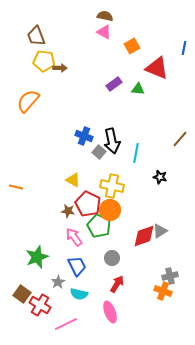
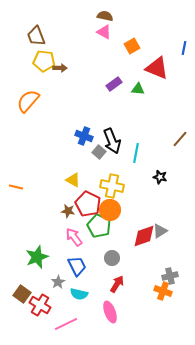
black arrow: rotated 10 degrees counterclockwise
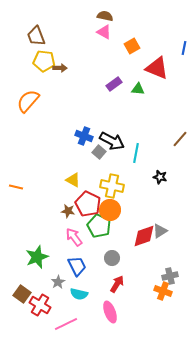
black arrow: rotated 40 degrees counterclockwise
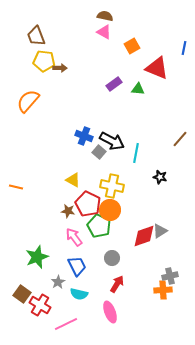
orange cross: moved 1 px up; rotated 24 degrees counterclockwise
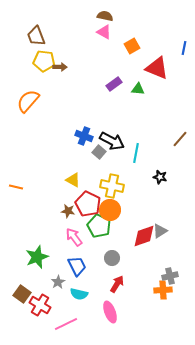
brown arrow: moved 1 px up
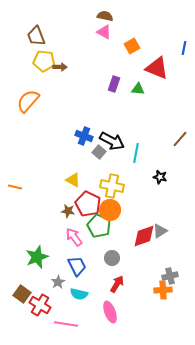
purple rectangle: rotated 35 degrees counterclockwise
orange line: moved 1 px left
pink line: rotated 35 degrees clockwise
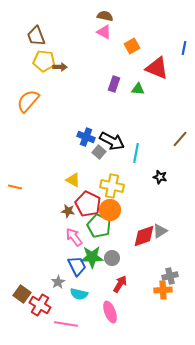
blue cross: moved 2 px right, 1 px down
green star: moved 55 px right; rotated 20 degrees clockwise
red arrow: moved 3 px right
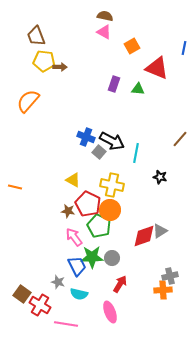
yellow cross: moved 1 px up
gray star: rotated 24 degrees counterclockwise
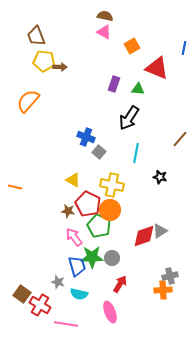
black arrow: moved 17 px right, 23 px up; rotated 95 degrees clockwise
blue trapezoid: rotated 10 degrees clockwise
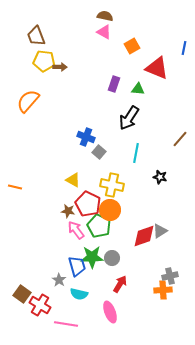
pink arrow: moved 2 px right, 7 px up
gray star: moved 1 px right, 2 px up; rotated 16 degrees clockwise
